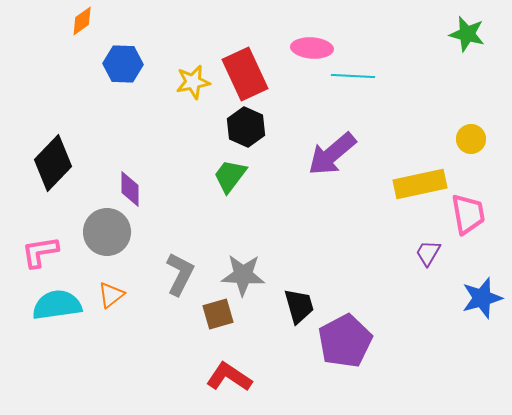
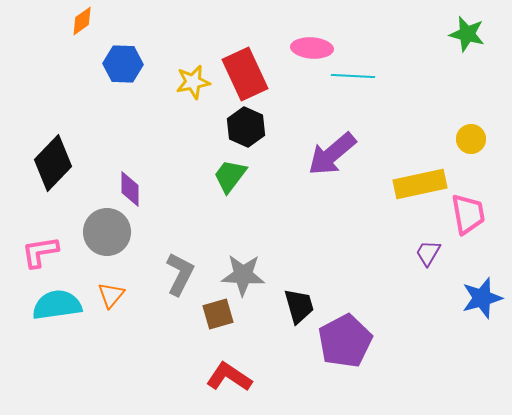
orange triangle: rotated 12 degrees counterclockwise
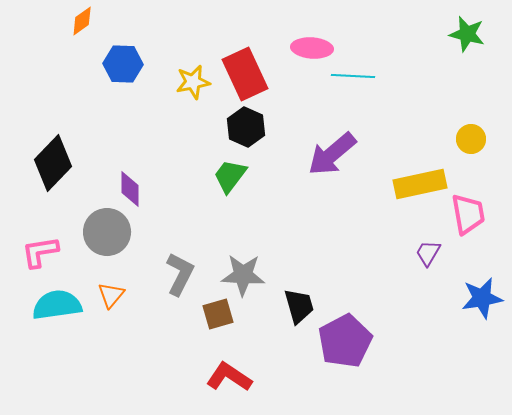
blue star: rotated 6 degrees clockwise
